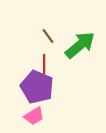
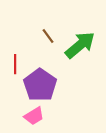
red line: moved 29 px left
purple pentagon: moved 3 px right, 2 px up; rotated 12 degrees clockwise
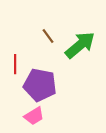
purple pentagon: rotated 24 degrees counterclockwise
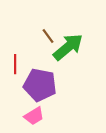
green arrow: moved 12 px left, 2 px down
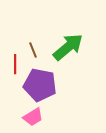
brown line: moved 15 px left, 14 px down; rotated 14 degrees clockwise
pink trapezoid: moved 1 px left, 1 px down
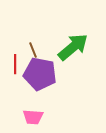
green arrow: moved 5 px right
purple pentagon: moved 11 px up
pink trapezoid: rotated 35 degrees clockwise
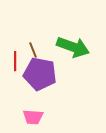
green arrow: rotated 60 degrees clockwise
red line: moved 3 px up
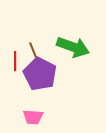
purple pentagon: rotated 16 degrees clockwise
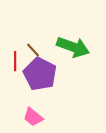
brown line: rotated 21 degrees counterclockwise
pink trapezoid: rotated 35 degrees clockwise
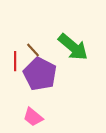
green arrow: rotated 20 degrees clockwise
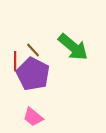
purple pentagon: moved 7 px left
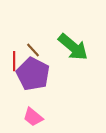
red line: moved 1 px left
